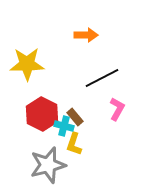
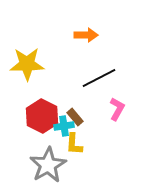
black line: moved 3 px left
red hexagon: moved 2 px down
cyan cross: rotated 24 degrees counterclockwise
yellow L-shape: rotated 15 degrees counterclockwise
gray star: rotated 15 degrees counterclockwise
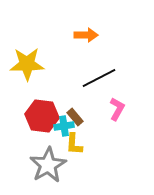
red hexagon: rotated 20 degrees counterclockwise
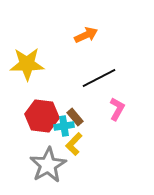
orange arrow: rotated 25 degrees counterclockwise
yellow L-shape: rotated 40 degrees clockwise
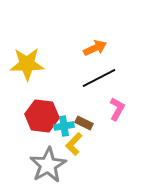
orange arrow: moved 9 px right, 13 px down
brown rectangle: moved 9 px right, 6 px down; rotated 24 degrees counterclockwise
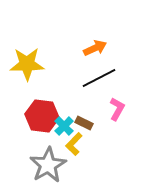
cyan cross: rotated 36 degrees counterclockwise
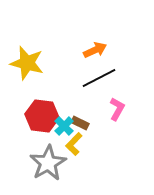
orange arrow: moved 2 px down
yellow star: moved 1 px up; rotated 16 degrees clockwise
brown rectangle: moved 4 px left
gray star: moved 2 px up
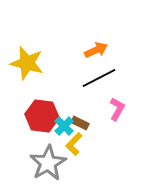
orange arrow: moved 1 px right
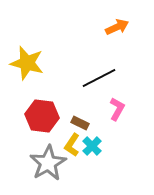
orange arrow: moved 21 px right, 23 px up
cyan cross: moved 28 px right, 20 px down
yellow L-shape: moved 2 px left, 1 px down; rotated 10 degrees counterclockwise
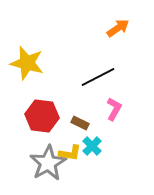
orange arrow: moved 1 px right, 1 px down; rotated 10 degrees counterclockwise
black line: moved 1 px left, 1 px up
pink L-shape: moved 3 px left
yellow L-shape: moved 2 px left, 8 px down; rotated 115 degrees counterclockwise
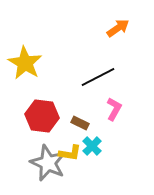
yellow star: moved 2 px left; rotated 16 degrees clockwise
gray star: rotated 18 degrees counterclockwise
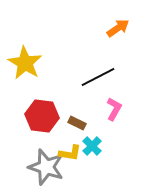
brown rectangle: moved 3 px left
gray star: moved 2 px left, 4 px down; rotated 6 degrees counterclockwise
